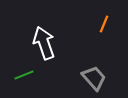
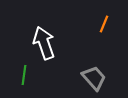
green line: rotated 60 degrees counterclockwise
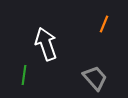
white arrow: moved 2 px right, 1 px down
gray trapezoid: moved 1 px right
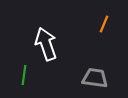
gray trapezoid: rotated 40 degrees counterclockwise
